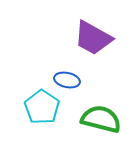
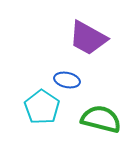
purple trapezoid: moved 5 px left
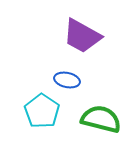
purple trapezoid: moved 6 px left, 2 px up
cyan pentagon: moved 4 px down
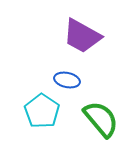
green semicircle: rotated 36 degrees clockwise
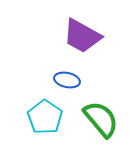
cyan pentagon: moved 3 px right, 6 px down
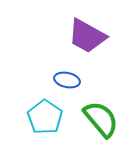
purple trapezoid: moved 5 px right
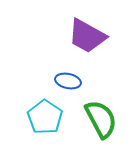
blue ellipse: moved 1 px right, 1 px down
green semicircle: rotated 12 degrees clockwise
